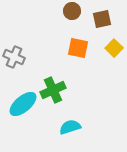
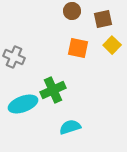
brown square: moved 1 px right
yellow square: moved 2 px left, 3 px up
cyan ellipse: rotated 20 degrees clockwise
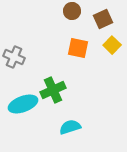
brown square: rotated 12 degrees counterclockwise
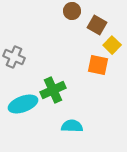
brown square: moved 6 px left, 6 px down; rotated 36 degrees counterclockwise
orange square: moved 20 px right, 17 px down
cyan semicircle: moved 2 px right, 1 px up; rotated 20 degrees clockwise
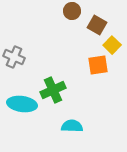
orange square: rotated 20 degrees counterclockwise
cyan ellipse: moved 1 px left; rotated 28 degrees clockwise
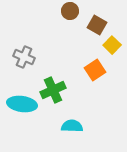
brown circle: moved 2 px left
gray cross: moved 10 px right
orange square: moved 3 px left, 5 px down; rotated 25 degrees counterclockwise
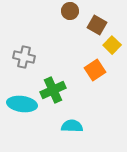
gray cross: rotated 10 degrees counterclockwise
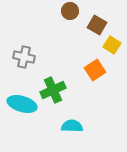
yellow square: rotated 12 degrees counterclockwise
cyan ellipse: rotated 8 degrees clockwise
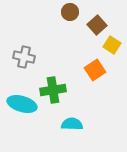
brown circle: moved 1 px down
brown square: rotated 18 degrees clockwise
green cross: rotated 15 degrees clockwise
cyan semicircle: moved 2 px up
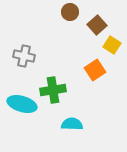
gray cross: moved 1 px up
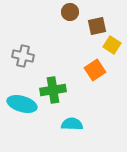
brown square: moved 1 px down; rotated 30 degrees clockwise
gray cross: moved 1 px left
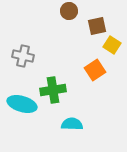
brown circle: moved 1 px left, 1 px up
